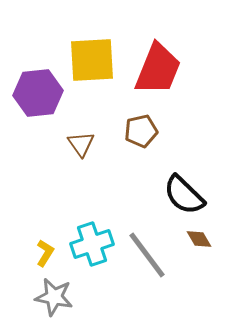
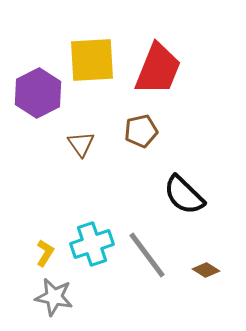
purple hexagon: rotated 21 degrees counterclockwise
brown diamond: moved 7 px right, 31 px down; rotated 28 degrees counterclockwise
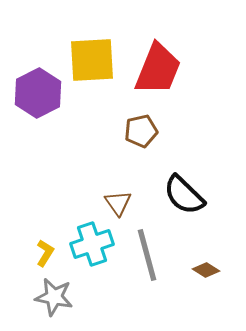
brown triangle: moved 37 px right, 59 px down
gray line: rotated 22 degrees clockwise
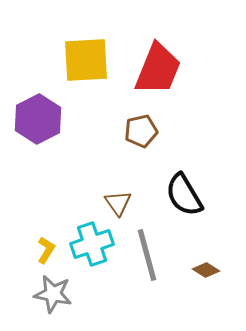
yellow square: moved 6 px left
purple hexagon: moved 26 px down
black semicircle: rotated 15 degrees clockwise
yellow L-shape: moved 1 px right, 3 px up
gray star: moved 1 px left, 3 px up
